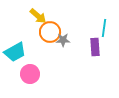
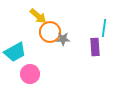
gray star: moved 1 px up
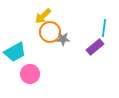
yellow arrow: moved 5 px right; rotated 96 degrees clockwise
purple rectangle: rotated 54 degrees clockwise
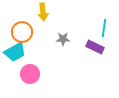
yellow arrow: moved 4 px up; rotated 54 degrees counterclockwise
orange circle: moved 28 px left
purple rectangle: rotated 66 degrees clockwise
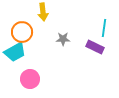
pink circle: moved 5 px down
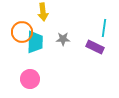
cyan trapezoid: moved 20 px right, 10 px up; rotated 60 degrees counterclockwise
